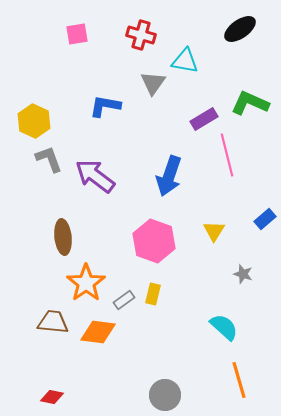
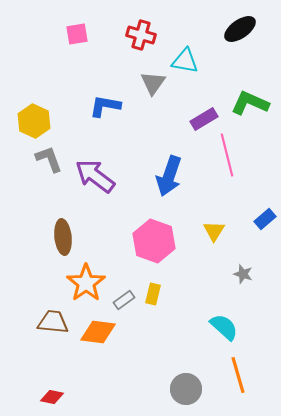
orange line: moved 1 px left, 5 px up
gray circle: moved 21 px right, 6 px up
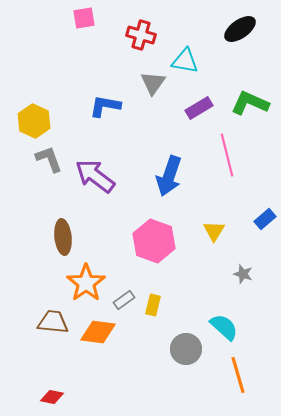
pink square: moved 7 px right, 16 px up
purple rectangle: moved 5 px left, 11 px up
yellow rectangle: moved 11 px down
gray circle: moved 40 px up
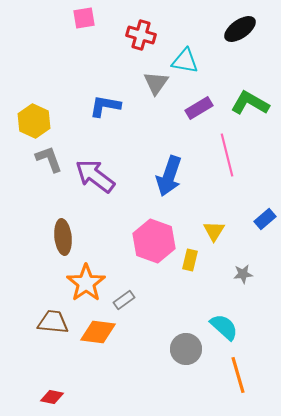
gray triangle: moved 3 px right
green L-shape: rotated 6 degrees clockwise
gray star: rotated 24 degrees counterclockwise
yellow rectangle: moved 37 px right, 45 px up
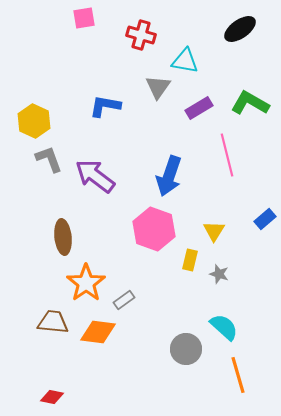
gray triangle: moved 2 px right, 4 px down
pink hexagon: moved 12 px up
gray star: moved 24 px left; rotated 24 degrees clockwise
